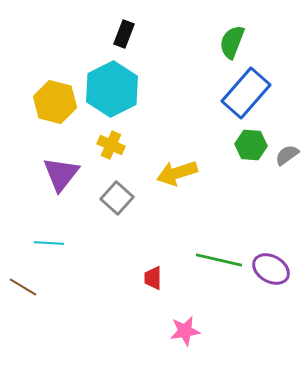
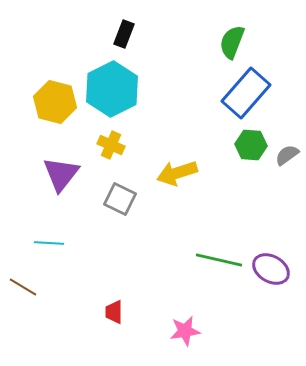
gray square: moved 3 px right, 1 px down; rotated 16 degrees counterclockwise
red trapezoid: moved 39 px left, 34 px down
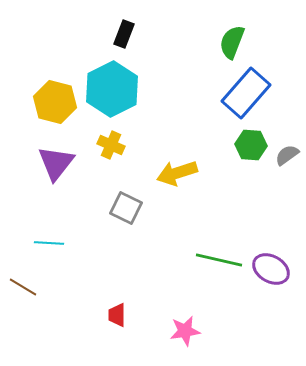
purple triangle: moved 5 px left, 11 px up
gray square: moved 6 px right, 9 px down
red trapezoid: moved 3 px right, 3 px down
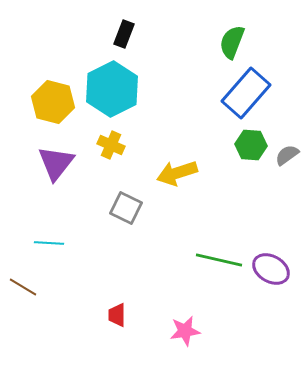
yellow hexagon: moved 2 px left
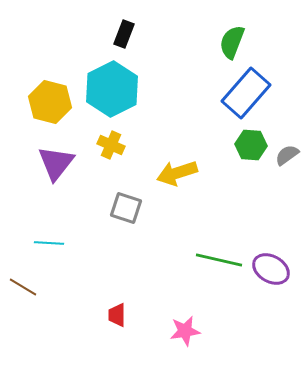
yellow hexagon: moved 3 px left
gray square: rotated 8 degrees counterclockwise
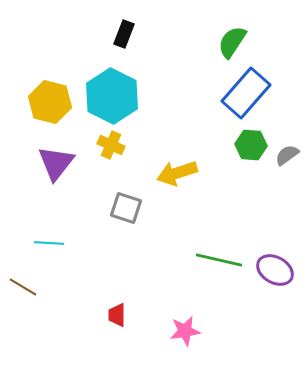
green semicircle: rotated 12 degrees clockwise
cyan hexagon: moved 7 px down; rotated 6 degrees counterclockwise
purple ellipse: moved 4 px right, 1 px down
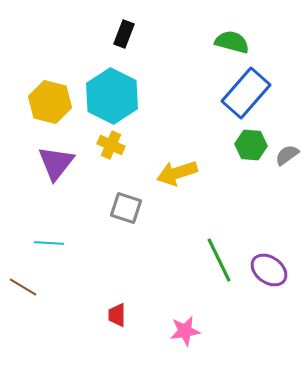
green semicircle: rotated 72 degrees clockwise
green line: rotated 51 degrees clockwise
purple ellipse: moved 6 px left; rotated 6 degrees clockwise
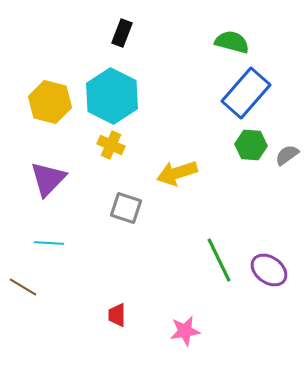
black rectangle: moved 2 px left, 1 px up
purple triangle: moved 8 px left, 16 px down; rotated 6 degrees clockwise
